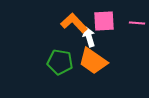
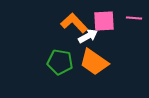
pink line: moved 3 px left, 5 px up
white arrow: moved 1 px left, 1 px up; rotated 78 degrees clockwise
orange trapezoid: moved 1 px right, 1 px down
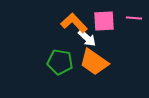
white arrow: moved 1 px left, 2 px down; rotated 72 degrees clockwise
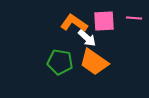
orange L-shape: rotated 12 degrees counterclockwise
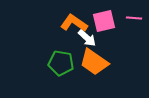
pink square: rotated 10 degrees counterclockwise
green pentagon: moved 1 px right, 1 px down
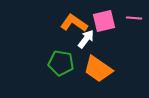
white arrow: moved 1 px left, 1 px down; rotated 96 degrees counterclockwise
orange trapezoid: moved 4 px right, 7 px down
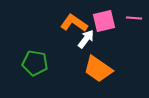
green pentagon: moved 26 px left
